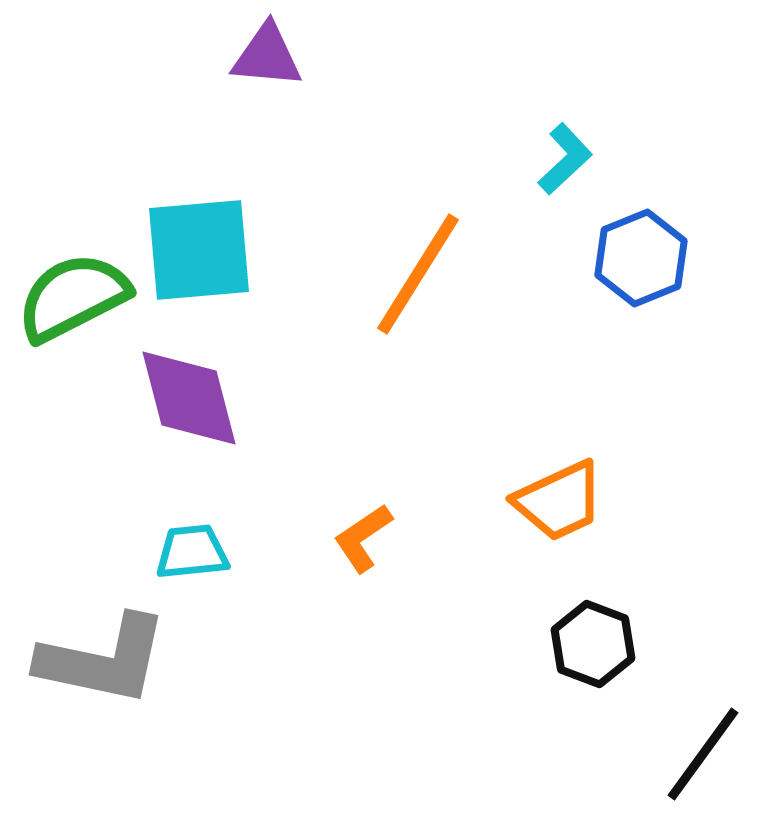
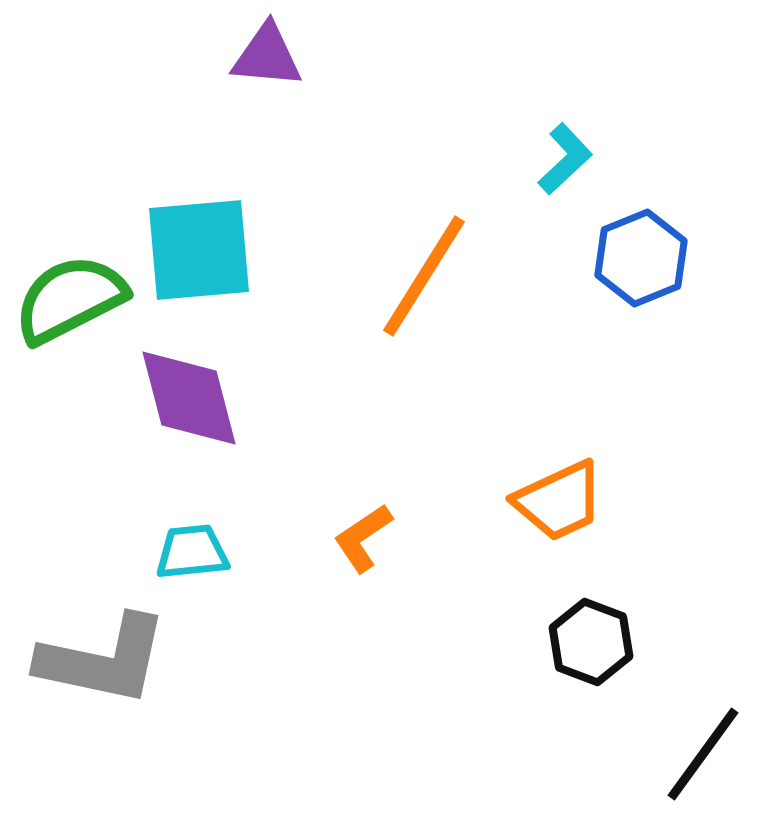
orange line: moved 6 px right, 2 px down
green semicircle: moved 3 px left, 2 px down
black hexagon: moved 2 px left, 2 px up
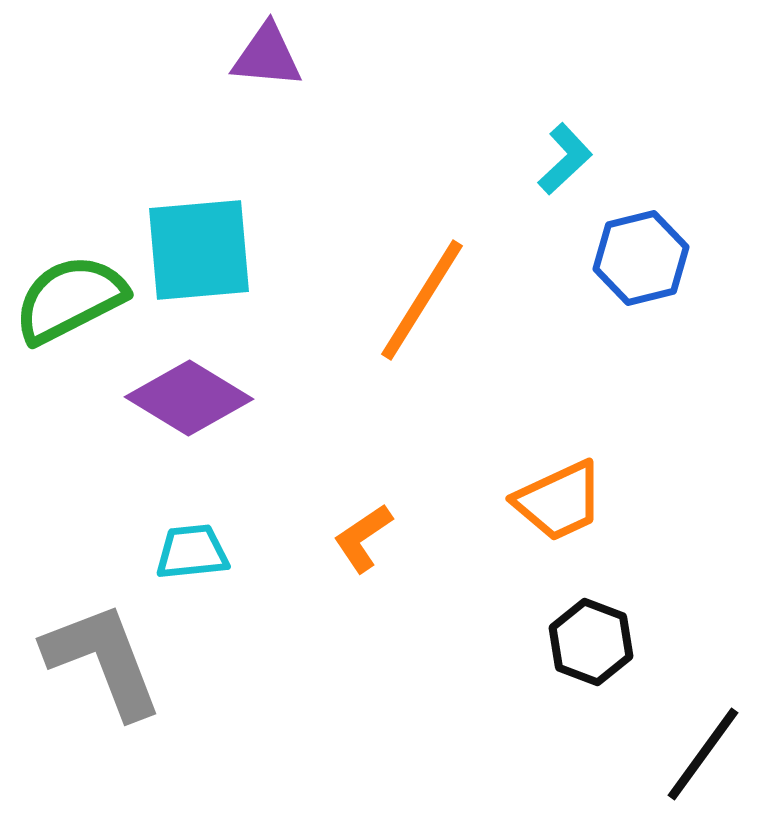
blue hexagon: rotated 8 degrees clockwise
orange line: moved 2 px left, 24 px down
purple diamond: rotated 44 degrees counterclockwise
gray L-shape: rotated 123 degrees counterclockwise
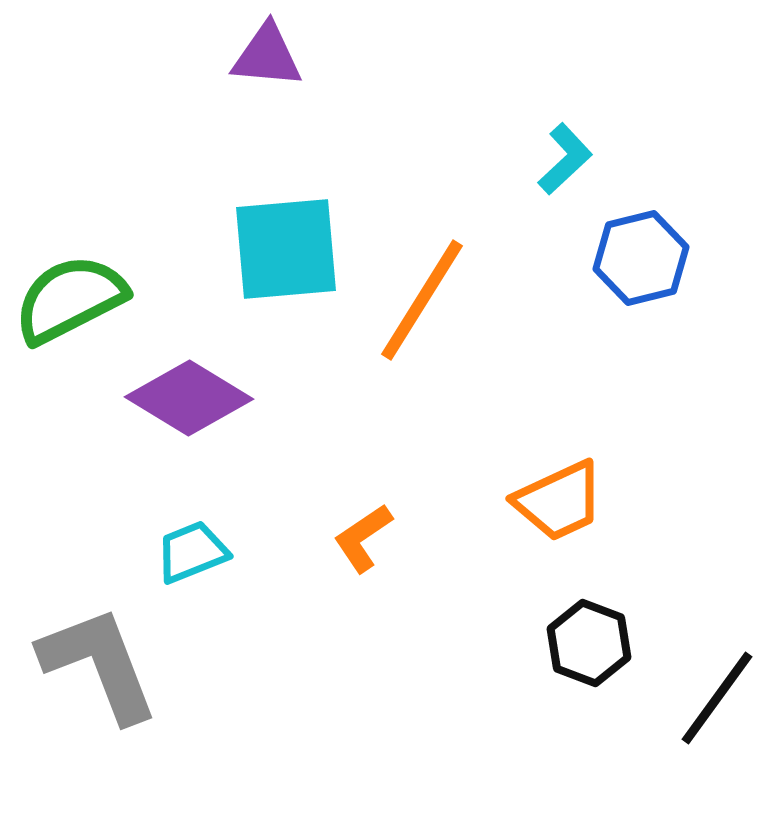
cyan square: moved 87 px right, 1 px up
cyan trapezoid: rotated 16 degrees counterclockwise
black hexagon: moved 2 px left, 1 px down
gray L-shape: moved 4 px left, 4 px down
black line: moved 14 px right, 56 px up
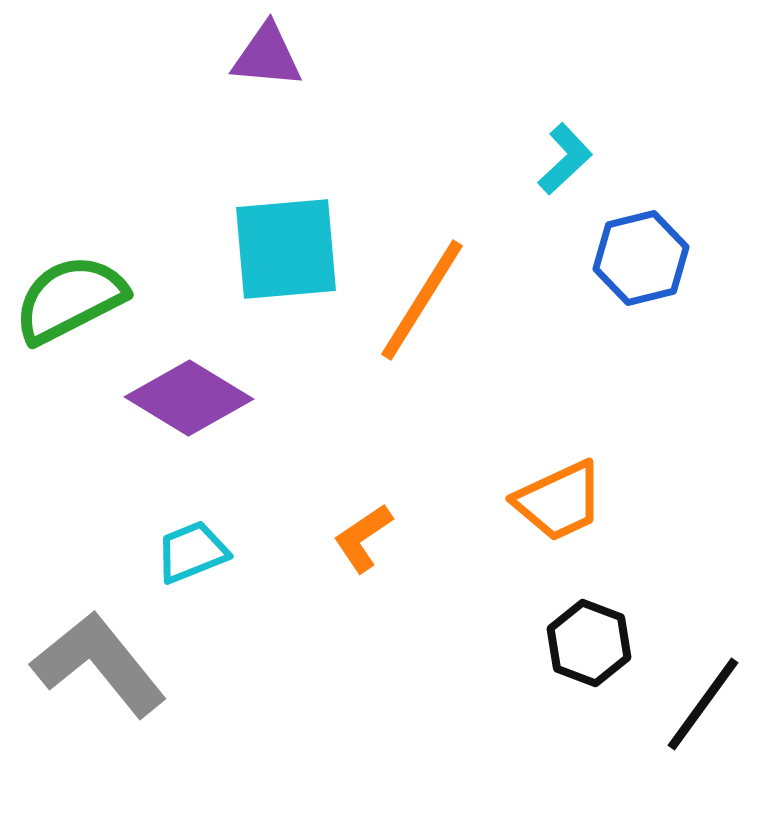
gray L-shape: rotated 18 degrees counterclockwise
black line: moved 14 px left, 6 px down
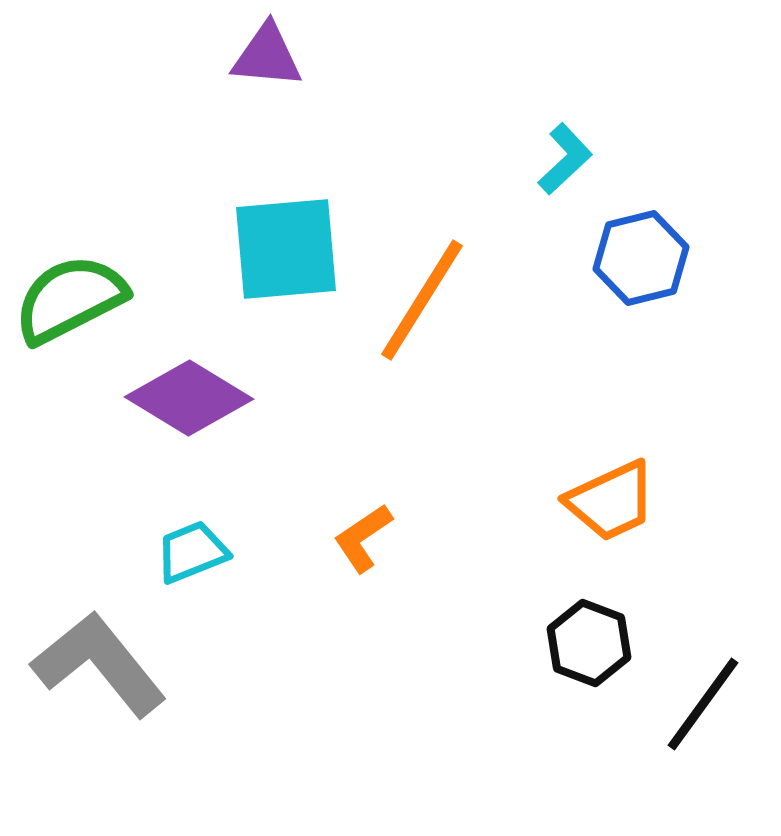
orange trapezoid: moved 52 px right
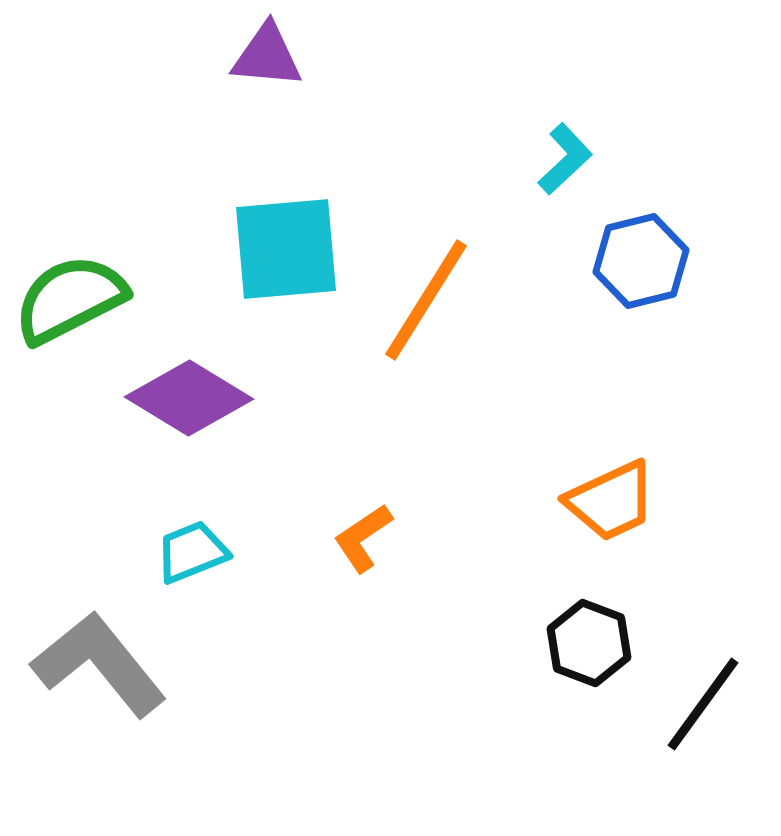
blue hexagon: moved 3 px down
orange line: moved 4 px right
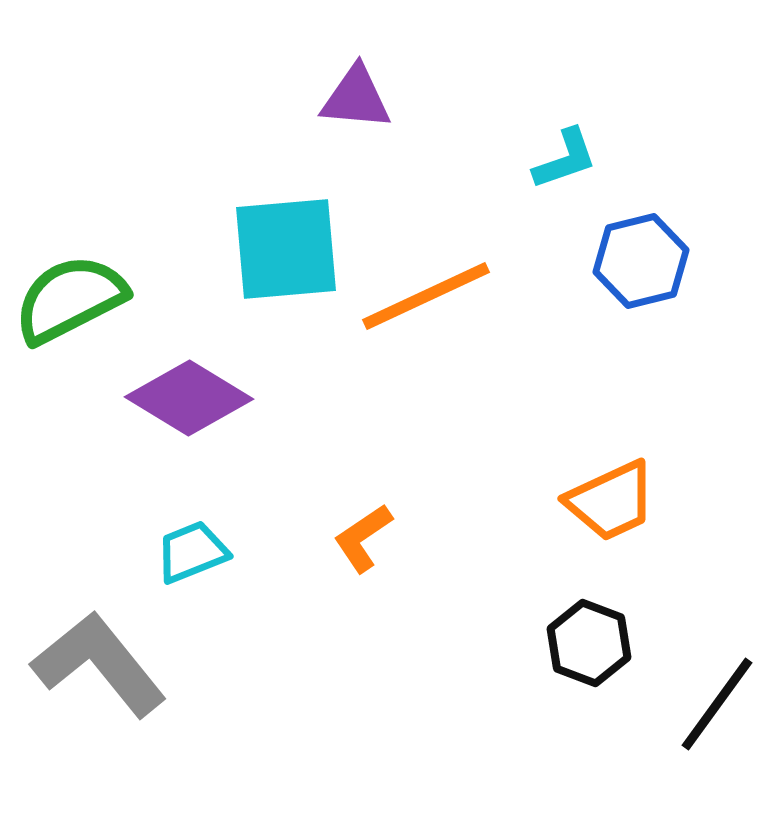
purple triangle: moved 89 px right, 42 px down
cyan L-shape: rotated 24 degrees clockwise
orange line: moved 4 px up; rotated 33 degrees clockwise
black line: moved 14 px right
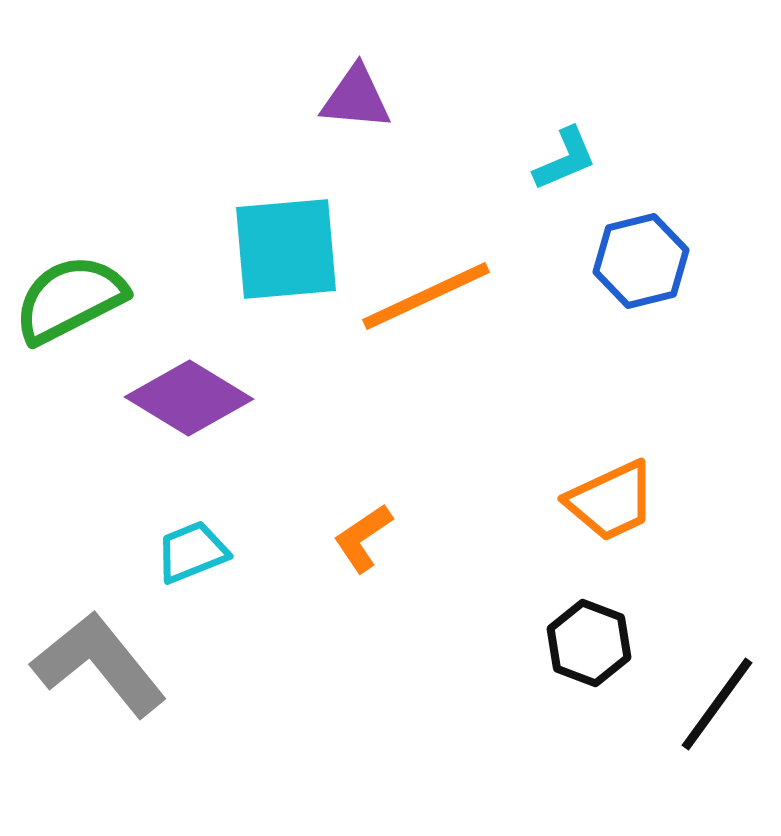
cyan L-shape: rotated 4 degrees counterclockwise
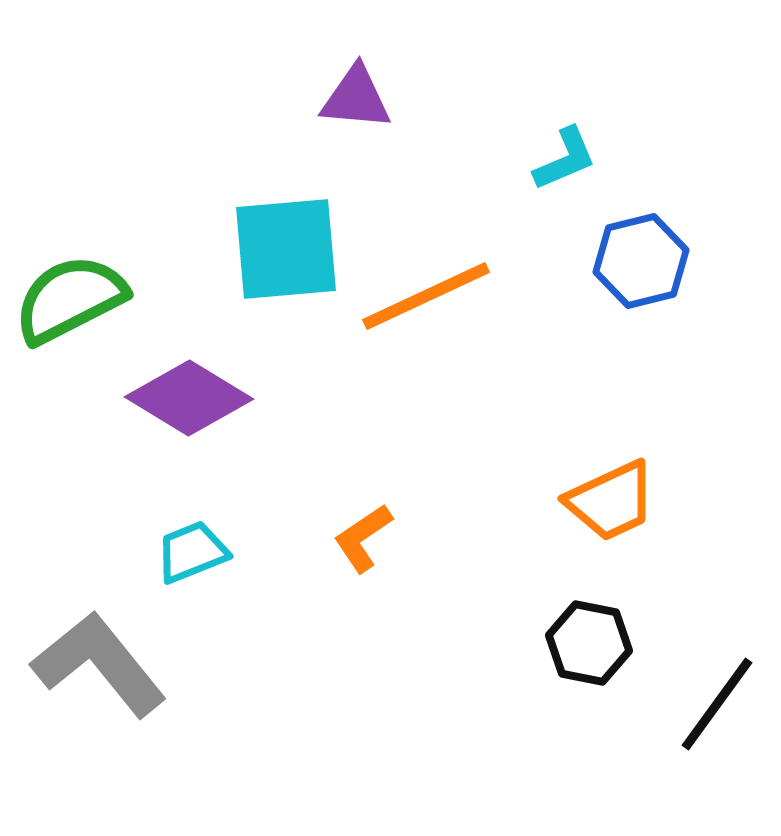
black hexagon: rotated 10 degrees counterclockwise
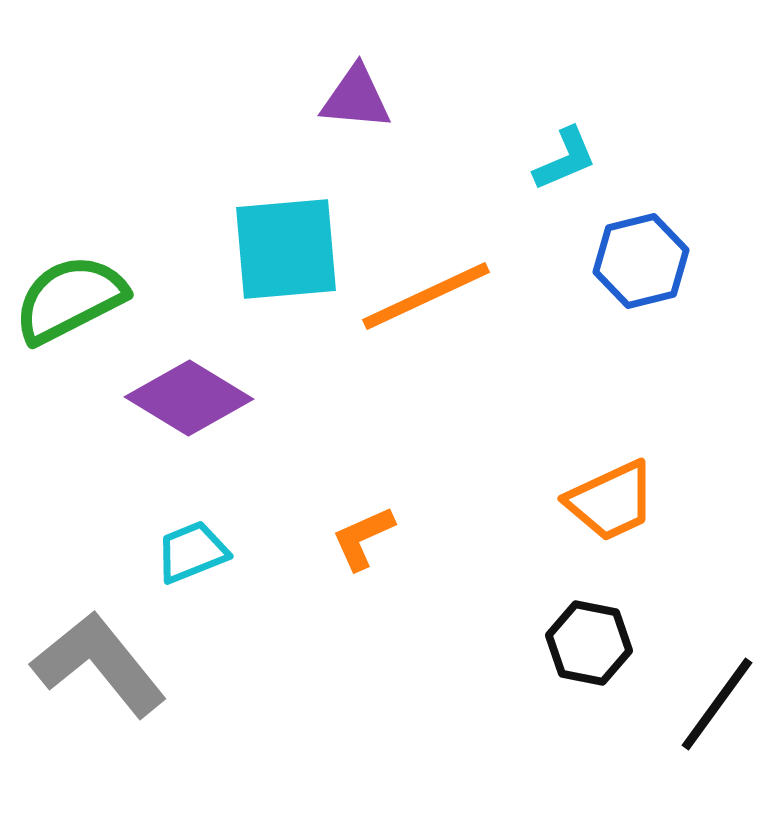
orange L-shape: rotated 10 degrees clockwise
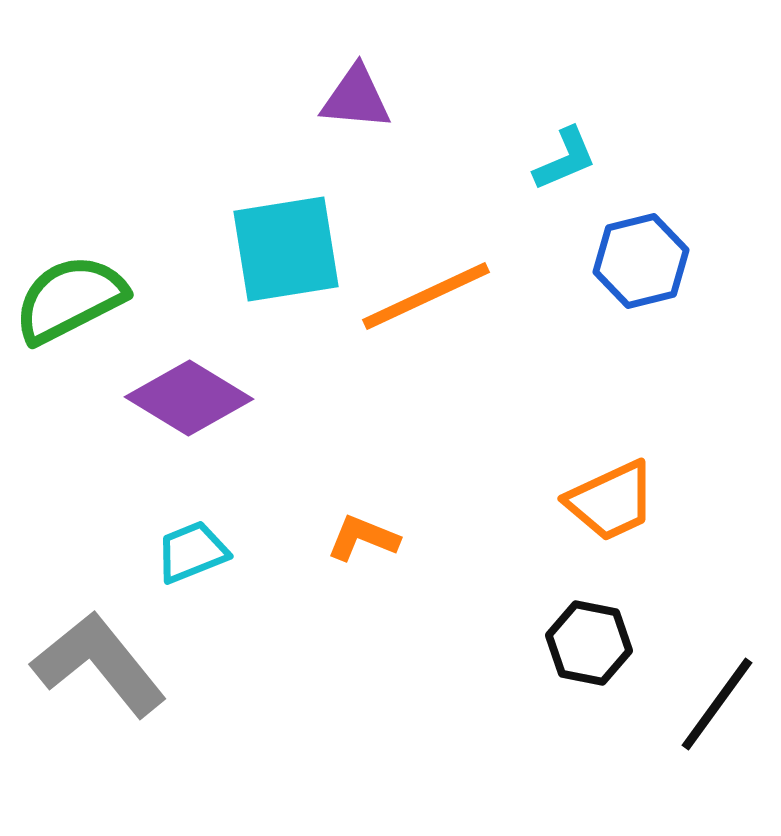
cyan square: rotated 4 degrees counterclockwise
orange L-shape: rotated 46 degrees clockwise
